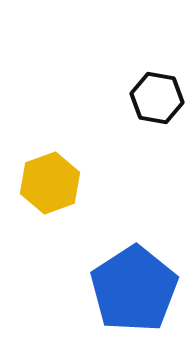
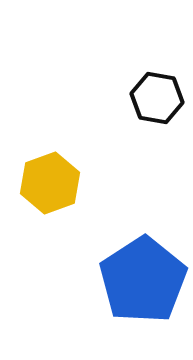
blue pentagon: moved 9 px right, 9 px up
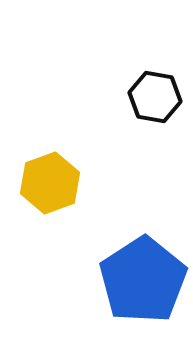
black hexagon: moved 2 px left, 1 px up
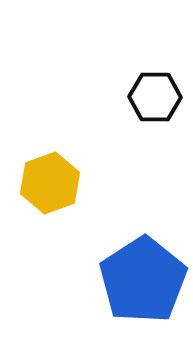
black hexagon: rotated 9 degrees counterclockwise
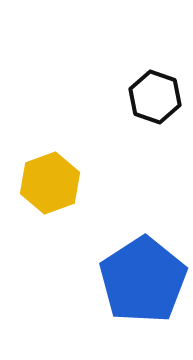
black hexagon: rotated 18 degrees clockwise
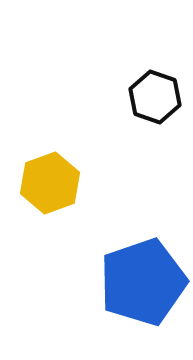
blue pentagon: moved 2 px down; rotated 14 degrees clockwise
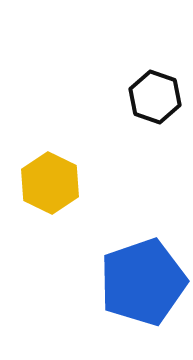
yellow hexagon: rotated 14 degrees counterclockwise
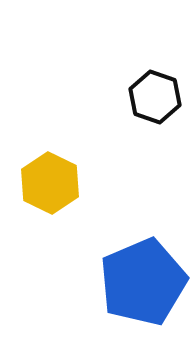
blue pentagon: rotated 4 degrees counterclockwise
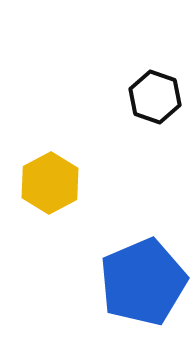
yellow hexagon: rotated 6 degrees clockwise
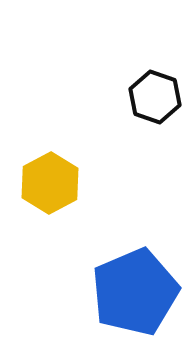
blue pentagon: moved 8 px left, 10 px down
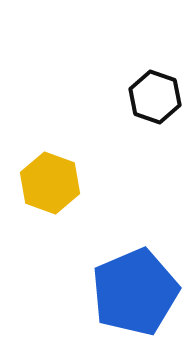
yellow hexagon: rotated 12 degrees counterclockwise
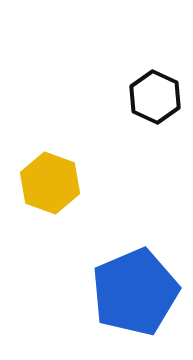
black hexagon: rotated 6 degrees clockwise
